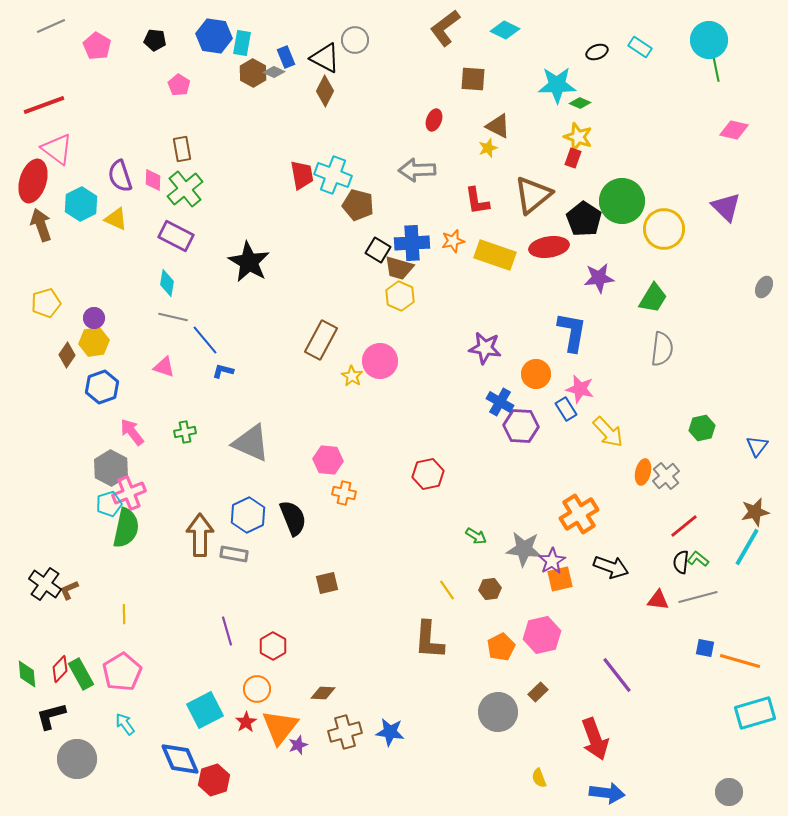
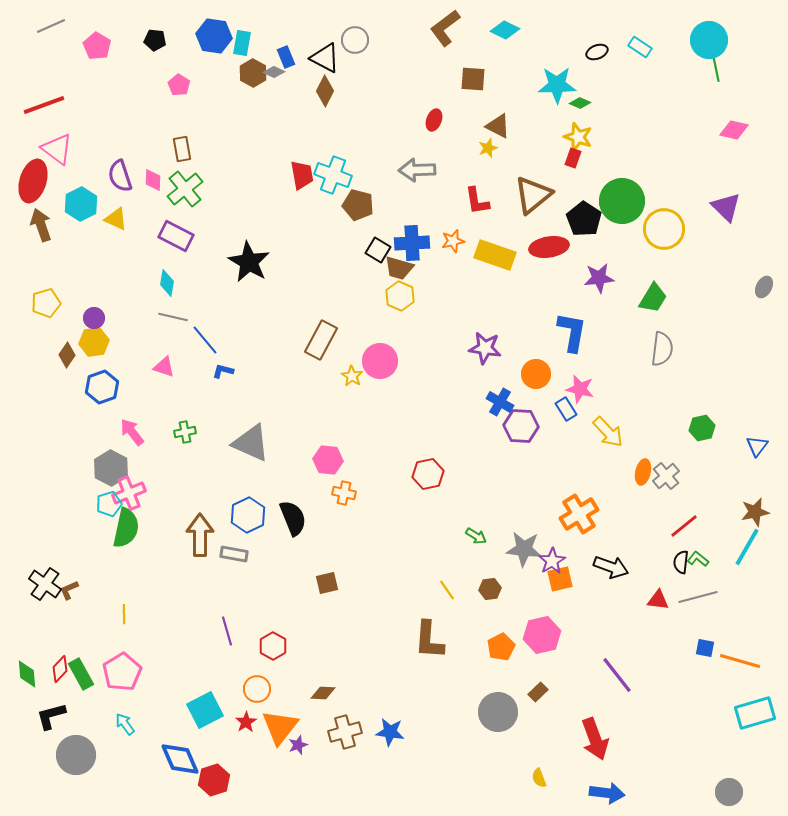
gray circle at (77, 759): moved 1 px left, 4 px up
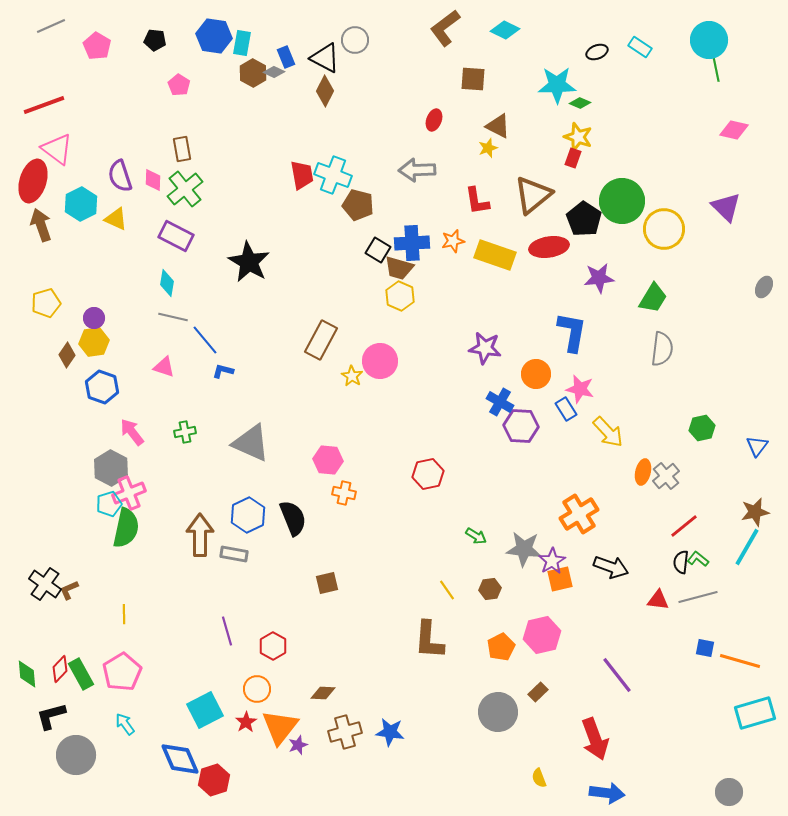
blue hexagon at (102, 387): rotated 20 degrees counterclockwise
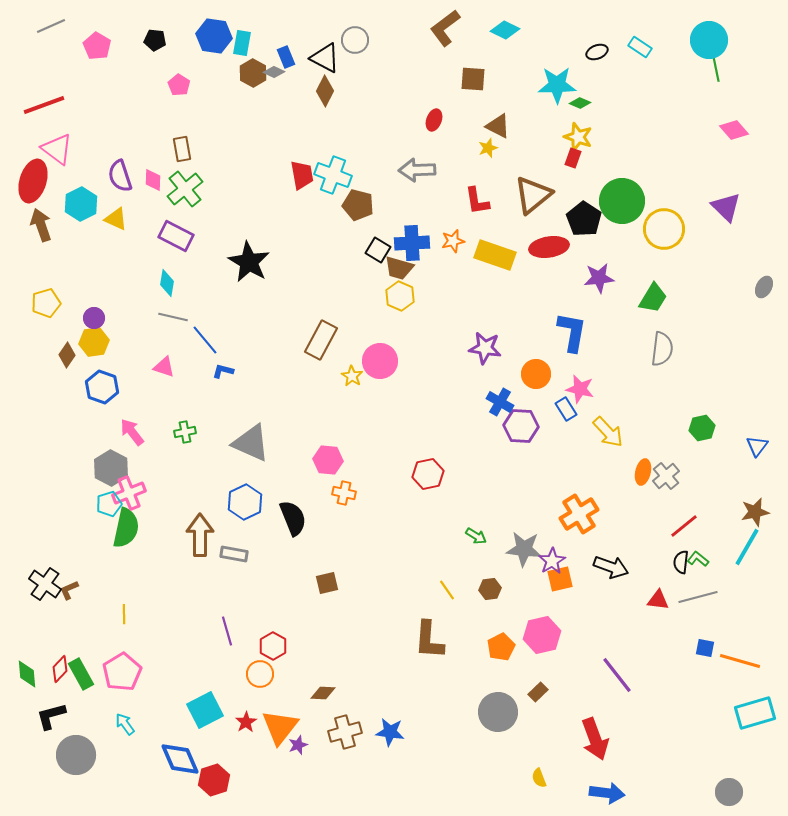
pink diamond at (734, 130): rotated 36 degrees clockwise
blue hexagon at (248, 515): moved 3 px left, 13 px up
orange circle at (257, 689): moved 3 px right, 15 px up
